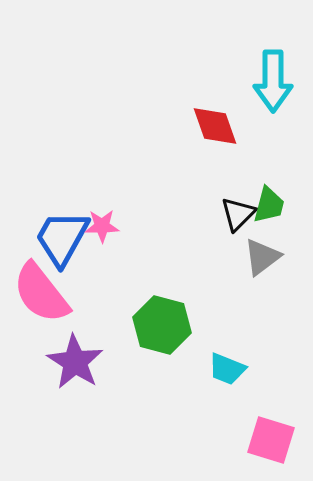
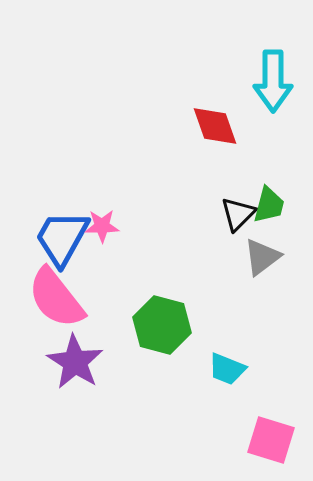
pink semicircle: moved 15 px right, 5 px down
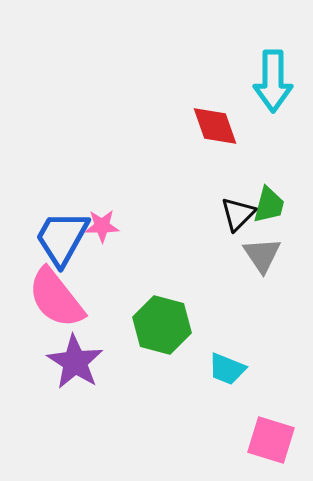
gray triangle: moved 2 px up; rotated 27 degrees counterclockwise
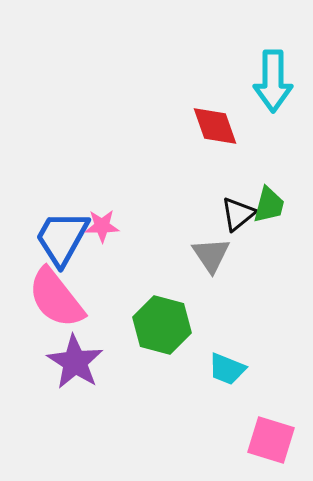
black triangle: rotated 6 degrees clockwise
gray triangle: moved 51 px left
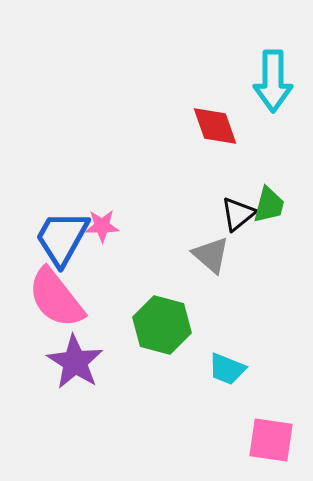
gray triangle: rotated 15 degrees counterclockwise
pink square: rotated 9 degrees counterclockwise
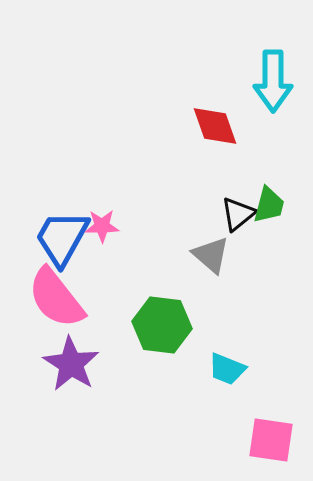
green hexagon: rotated 8 degrees counterclockwise
purple star: moved 4 px left, 2 px down
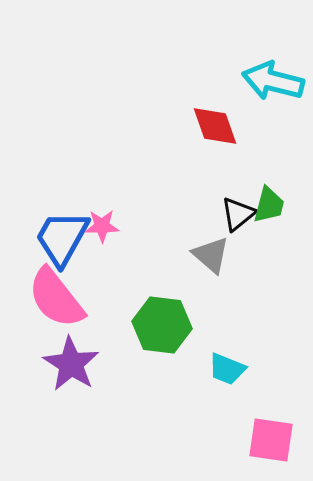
cyan arrow: rotated 104 degrees clockwise
